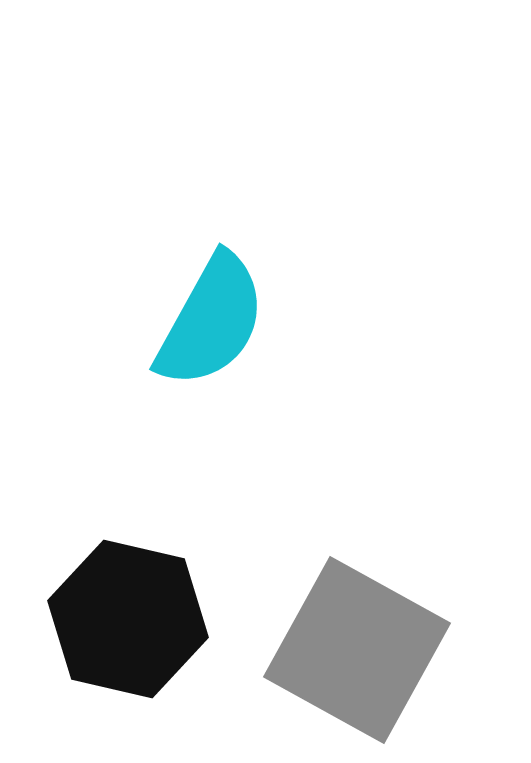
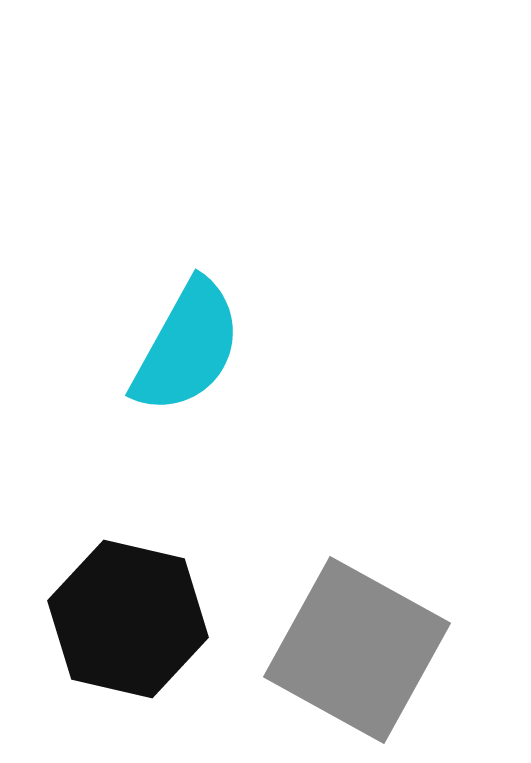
cyan semicircle: moved 24 px left, 26 px down
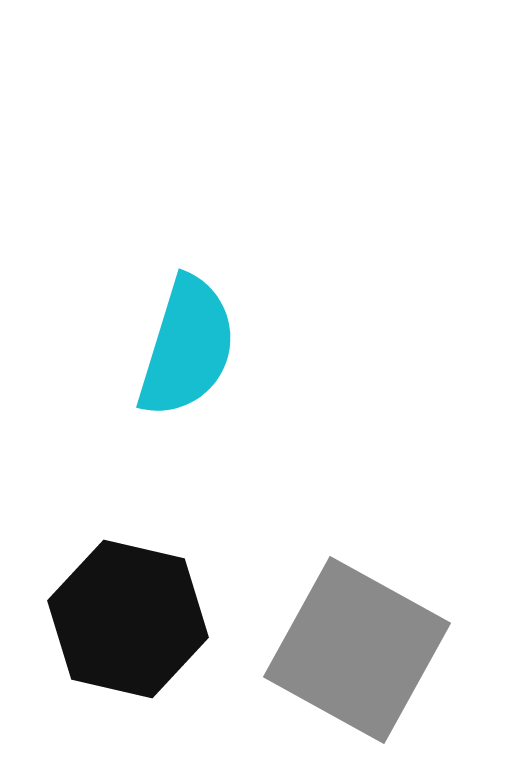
cyan semicircle: rotated 12 degrees counterclockwise
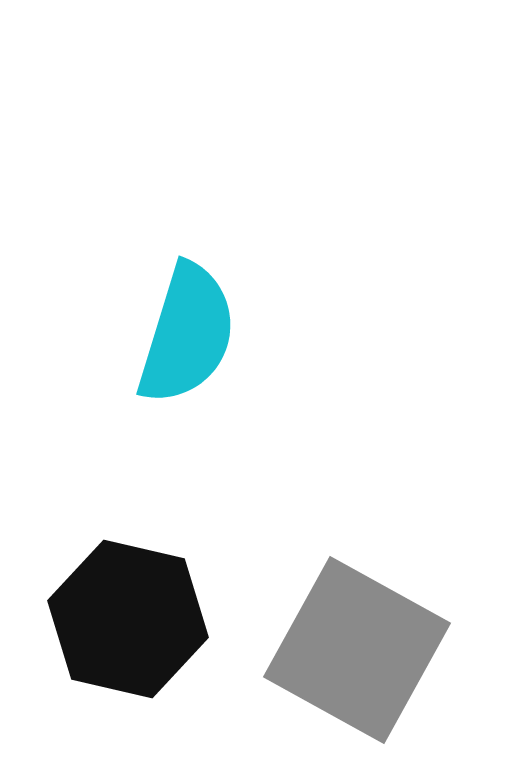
cyan semicircle: moved 13 px up
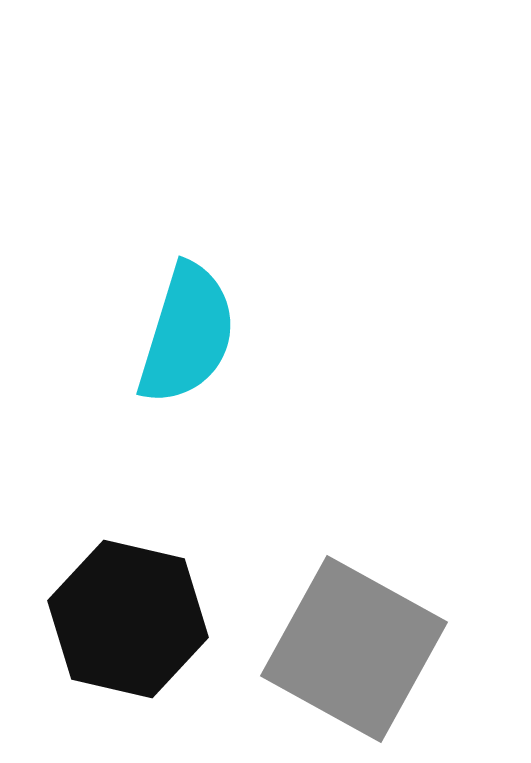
gray square: moved 3 px left, 1 px up
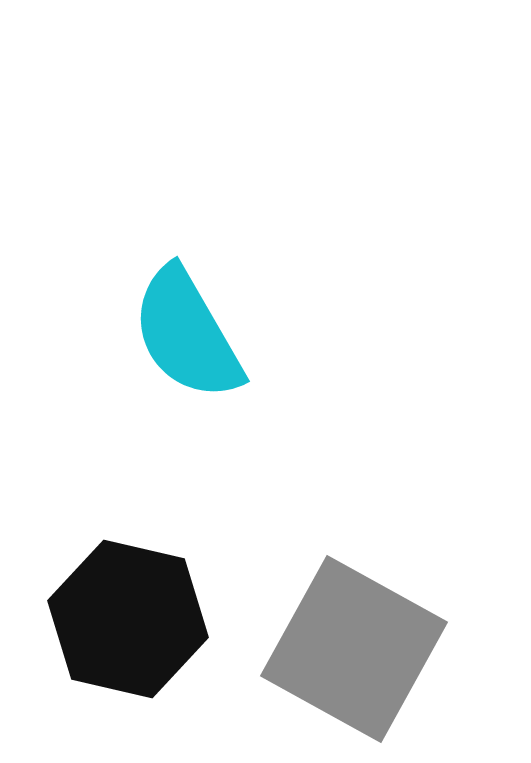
cyan semicircle: rotated 133 degrees clockwise
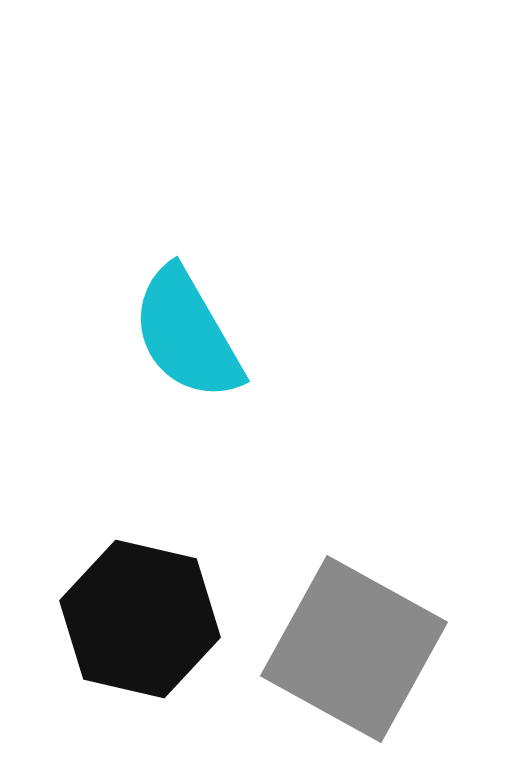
black hexagon: moved 12 px right
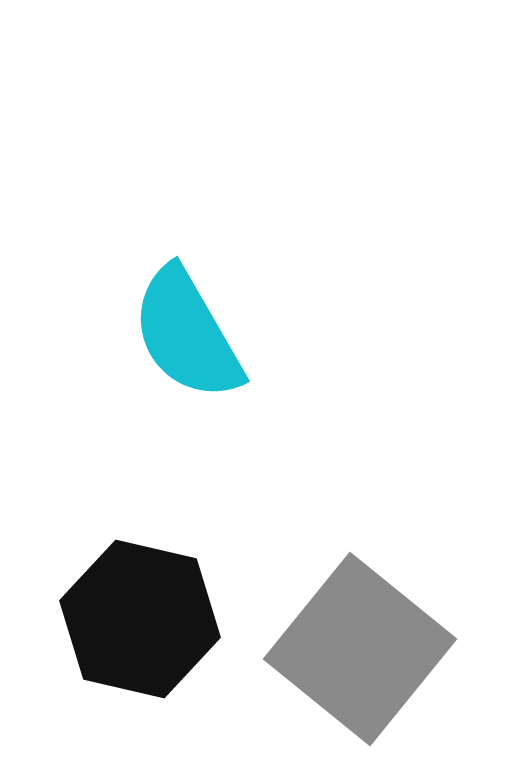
gray square: moved 6 px right; rotated 10 degrees clockwise
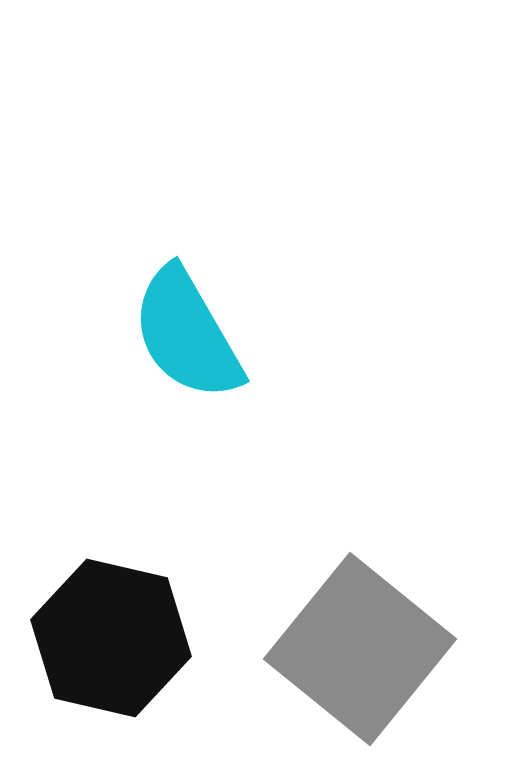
black hexagon: moved 29 px left, 19 px down
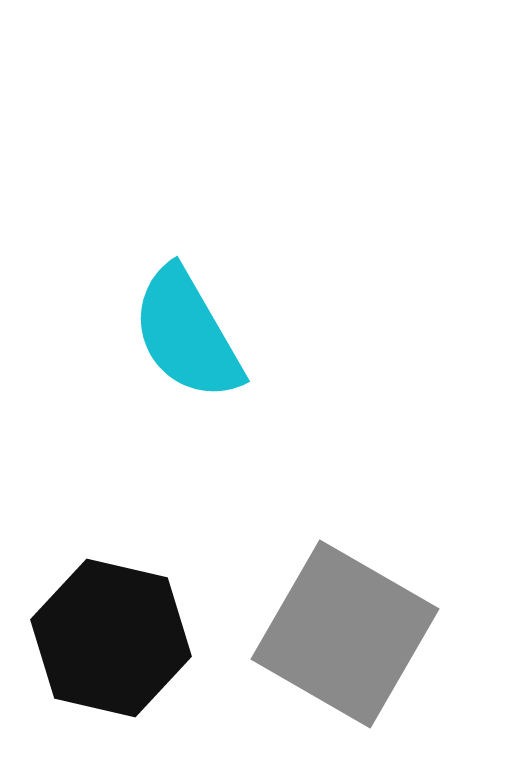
gray square: moved 15 px left, 15 px up; rotated 9 degrees counterclockwise
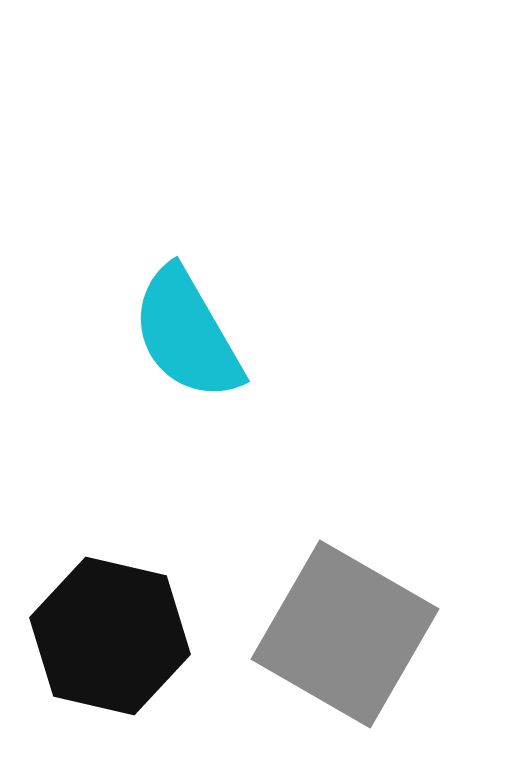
black hexagon: moved 1 px left, 2 px up
